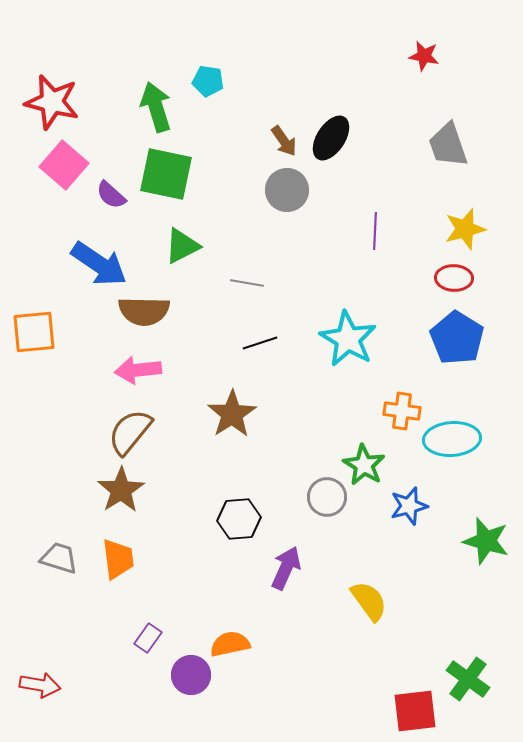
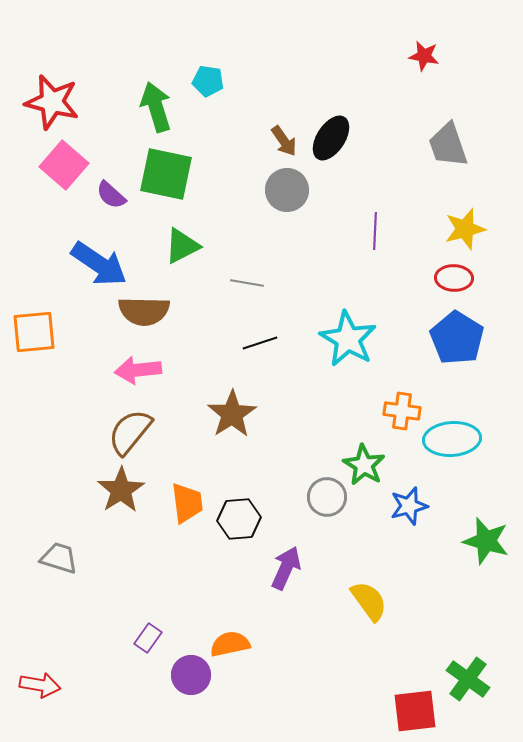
orange trapezoid at (118, 559): moved 69 px right, 56 px up
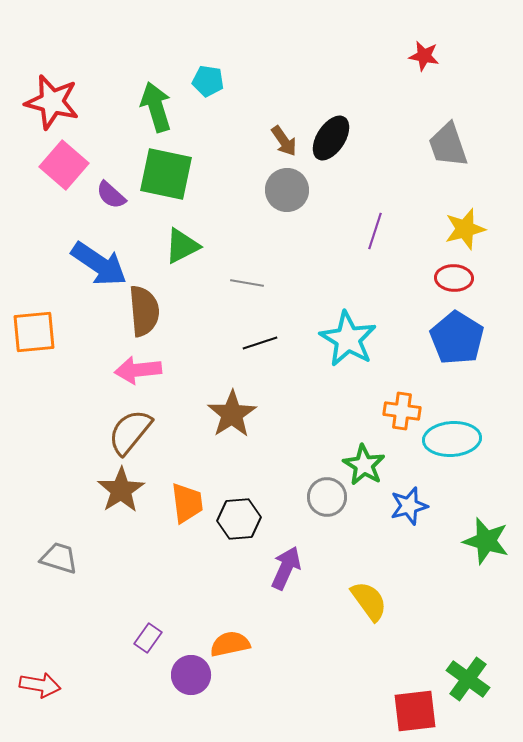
purple line at (375, 231): rotated 15 degrees clockwise
brown semicircle at (144, 311): rotated 96 degrees counterclockwise
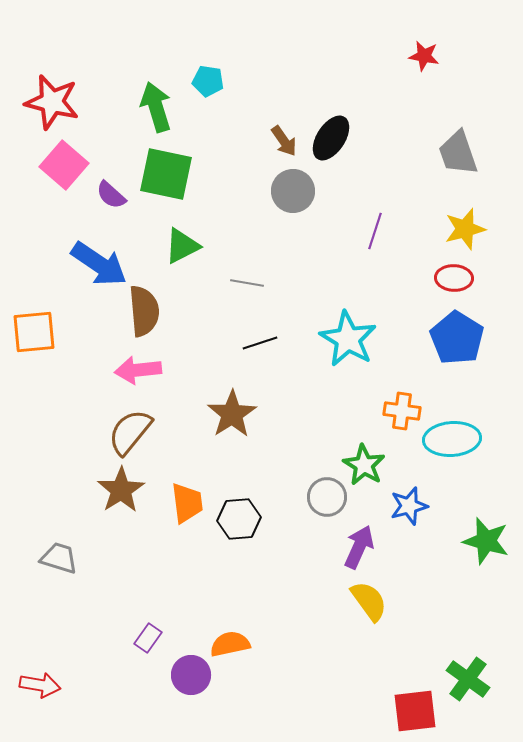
gray trapezoid at (448, 145): moved 10 px right, 8 px down
gray circle at (287, 190): moved 6 px right, 1 px down
purple arrow at (286, 568): moved 73 px right, 21 px up
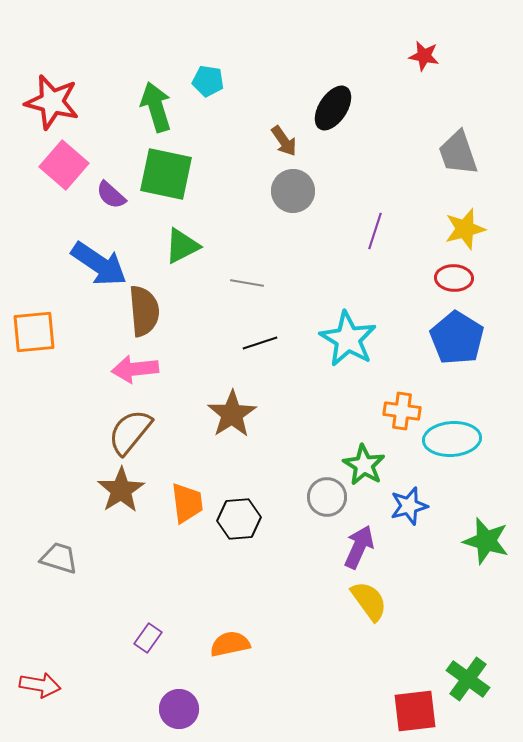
black ellipse at (331, 138): moved 2 px right, 30 px up
pink arrow at (138, 370): moved 3 px left, 1 px up
purple circle at (191, 675): moved 12 px left, 34 px down
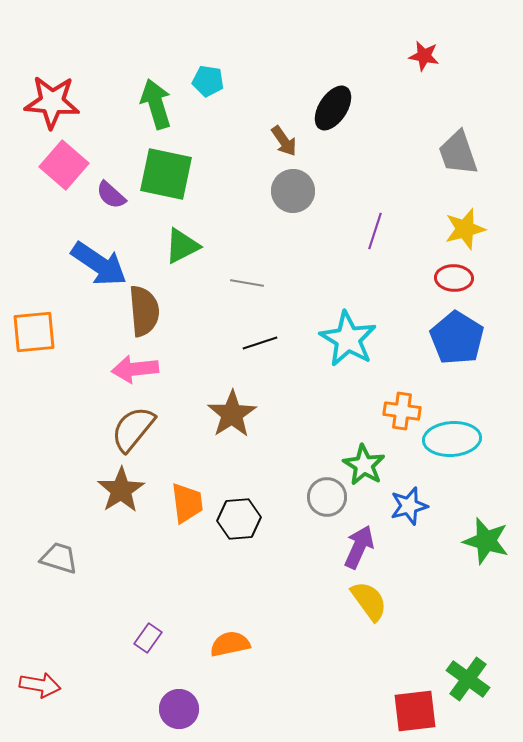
red star at (52, 102): rotated 10 degrees counterclockwise
green arrow at (156, 107): moved 3 px up
brown semicircle at (130, 432): moved 3 px right, 3 px up
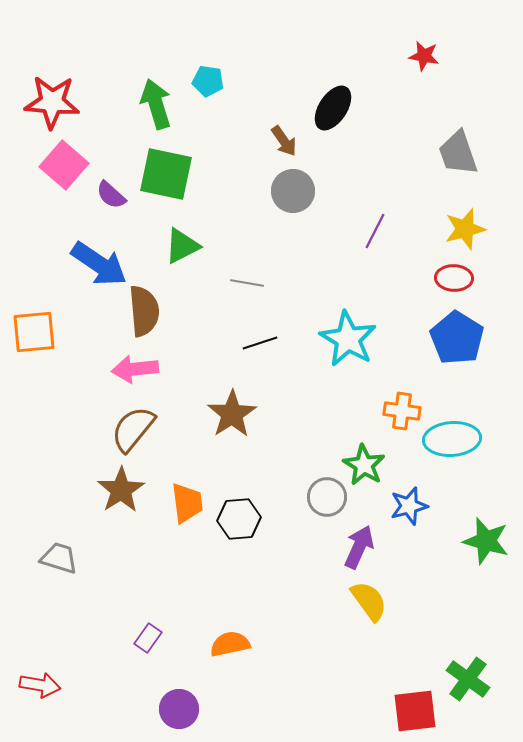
purple line at (375, 231): rotated 9 degrees clockwise
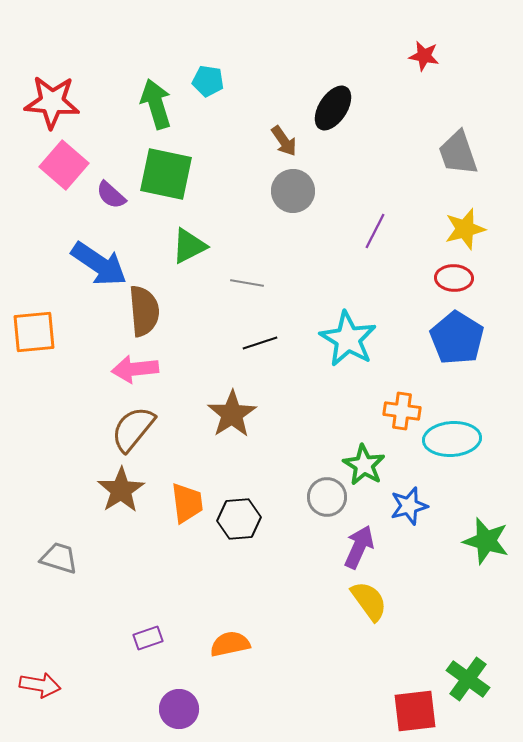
green triangle at (182, 246): moved 7 px right
purple rectangle at (148, 638): rotated 36 degrees clockwise
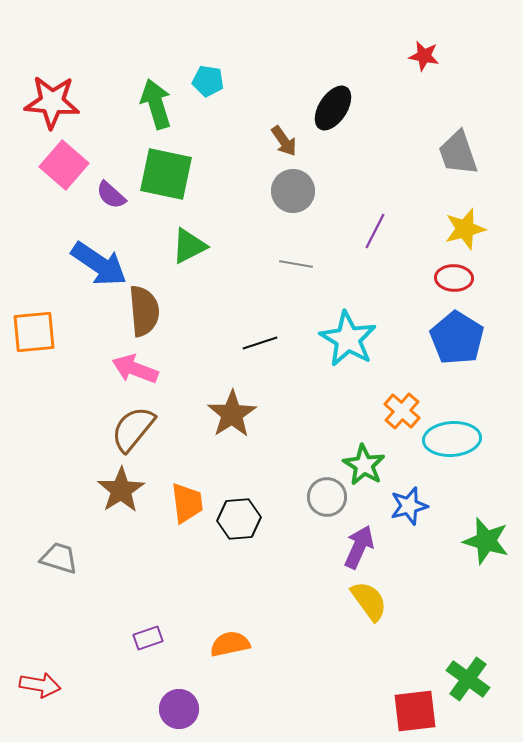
gray line at (247, 283): moved 49 px right, 19 px up
pink arrow at (135, 369): rotated 27 degrees clockwise
orange cross at (402, 411): rotated 33 degrees clockwise
